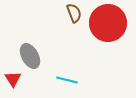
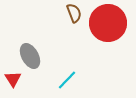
cyan line: rotated 60 degrees counterclockwise
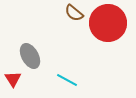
brown semicircle: rotated 150 degrees clockwise
cyan line: rotated 75 degrees clockwise
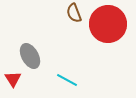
brown semicircle: rotated 30 degrees clockwise
red circle: moved 1 px down
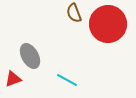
red triangle: rotated 42 degrees clockwise
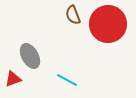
brown semicircle: moved 1 px left, 2 px down
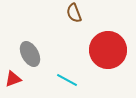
brown semicircle: moved 1 px right, 2 px up
red circle: moved 26 px down
gray ellipse: moved 2 px up
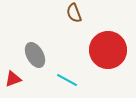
gray ellipse: moved 5 px right, 1 px down
